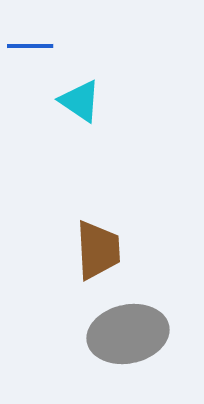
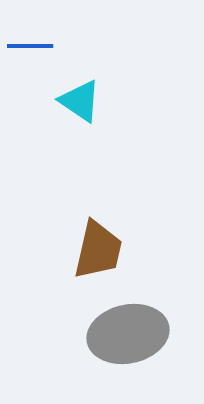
brown trapezoid: rotated 16 degrees clockwise
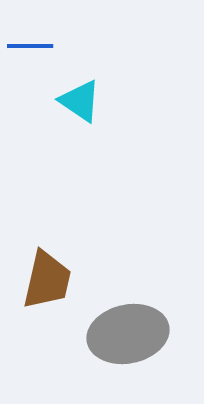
brown trapezoid: moved 51 px left, 30 px down
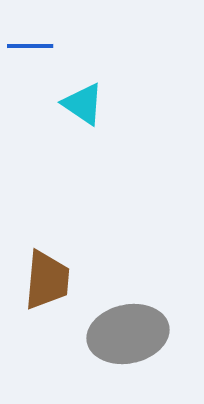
cyan triangle: moved 3 px right, 3 px down
brown trapezoid: rotated 8 degrees counterclockwise
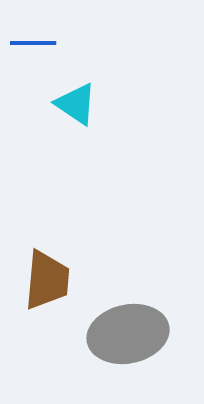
blue line: moved 3 px right, 3 px up
cyan triangle: moved 7 px left
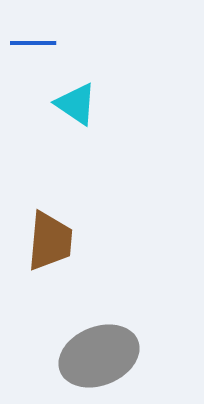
brown trapezoid: moved 3 px right, 39 px up
gray ellipse: moved 29 px left, 22 px down; rotated 10 degrees counterclockwise
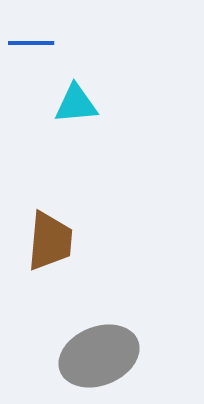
blue line: moved 2 px left
cyan triangle: rotated 39 degrees counterclockwise
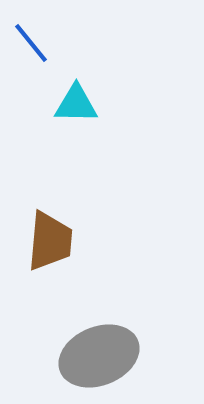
blue line: rotated 51 degrees clockwise
cyan triangle: rotated 6 degrees clockwise
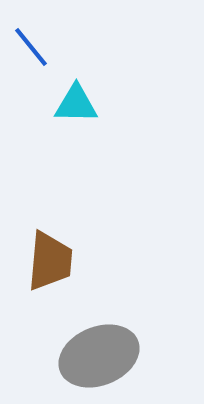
blue line: moved 4 px down
brown trapezoid: moved 20 px down
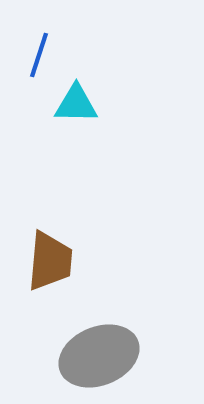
blue line: moved 8 px right, 8 px down; rotated 57 degrees clockwise
